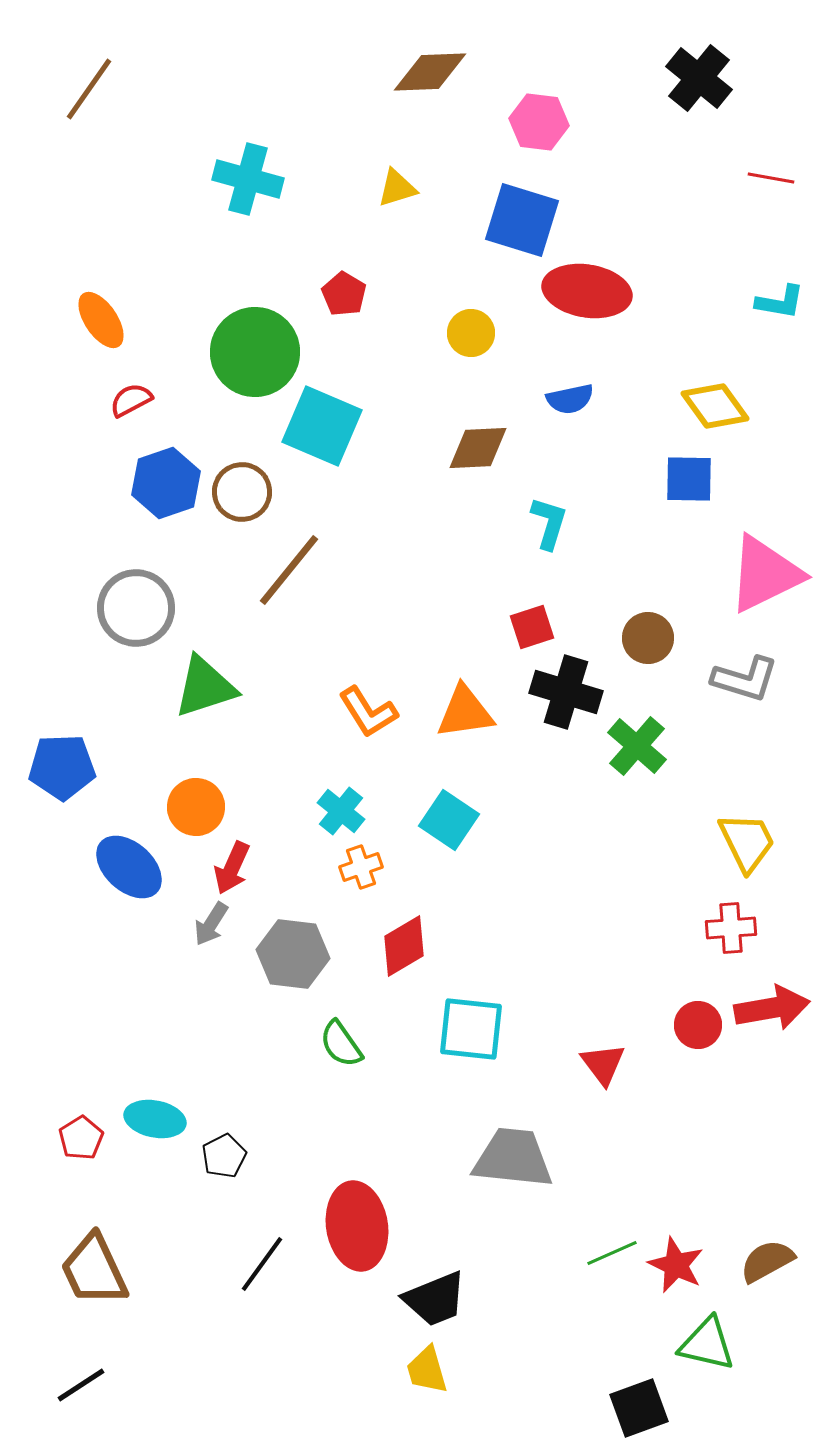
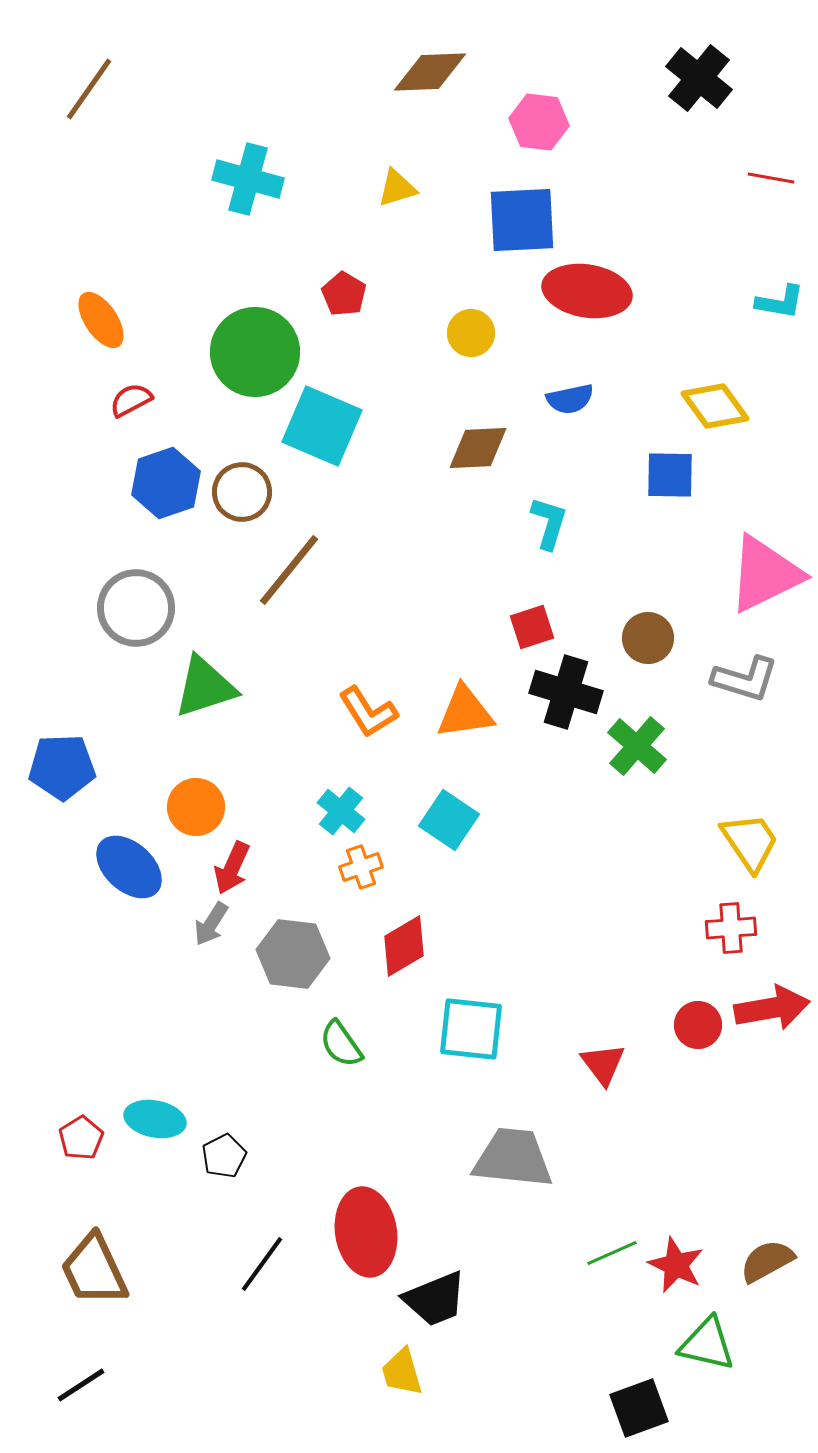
blue square at (522, 220): rotated 20 degrees counterclockwise
blue square at (689, 479): moved 19 px left, 4 px up
yellow trapezoid at (747, 842): moved 3 px right; rotated 8 degrees counterclockwise
red ellipse at (357, 1226): moved 9 px right, 6 px down
yellow trapezoid at (427, 1370): moved 25 px left, 2 px down
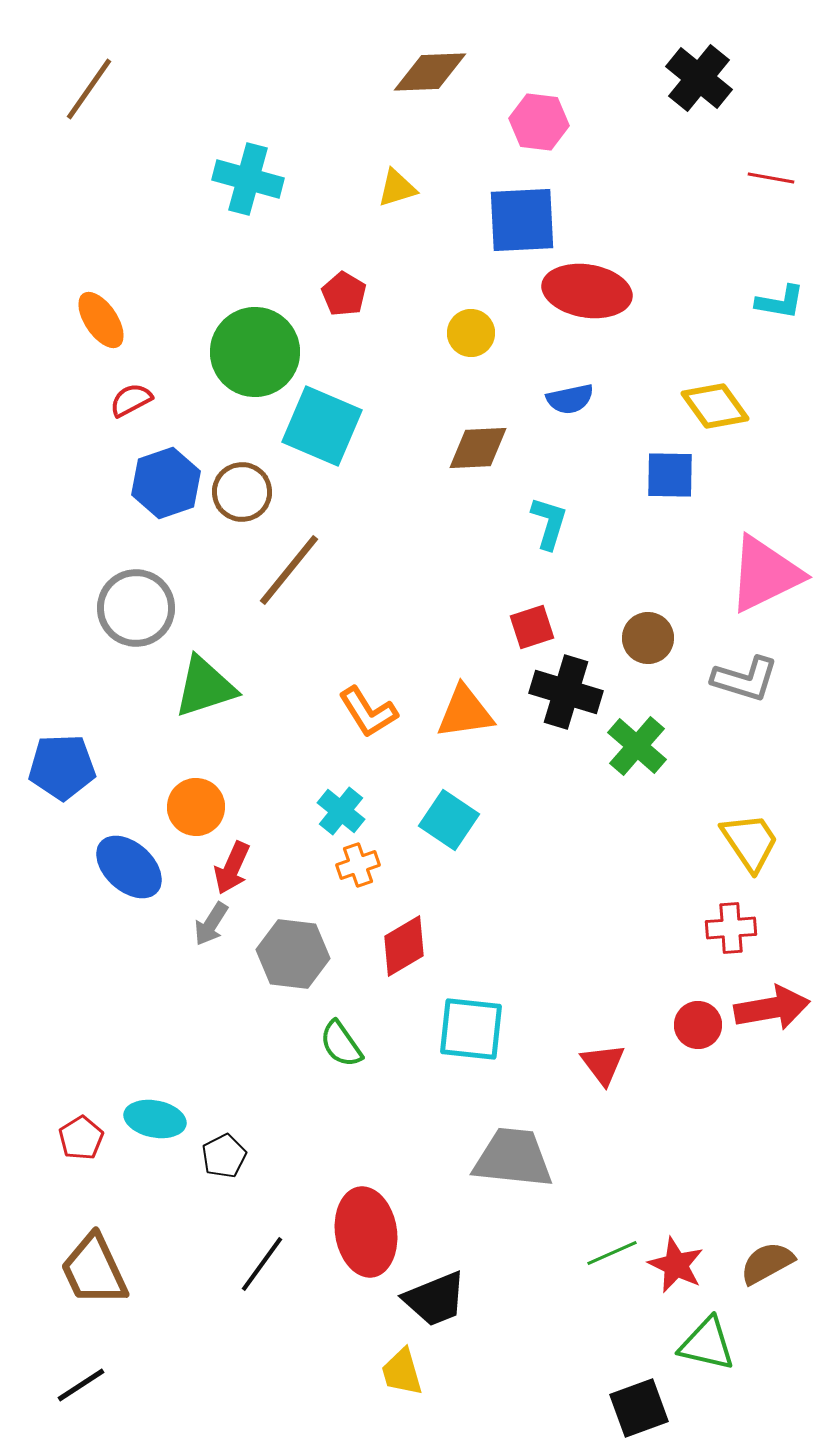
orange cross at (361, 867): moved 3 px left, 2 px up
brown semicircle at (767, 1261): moved 2 px down
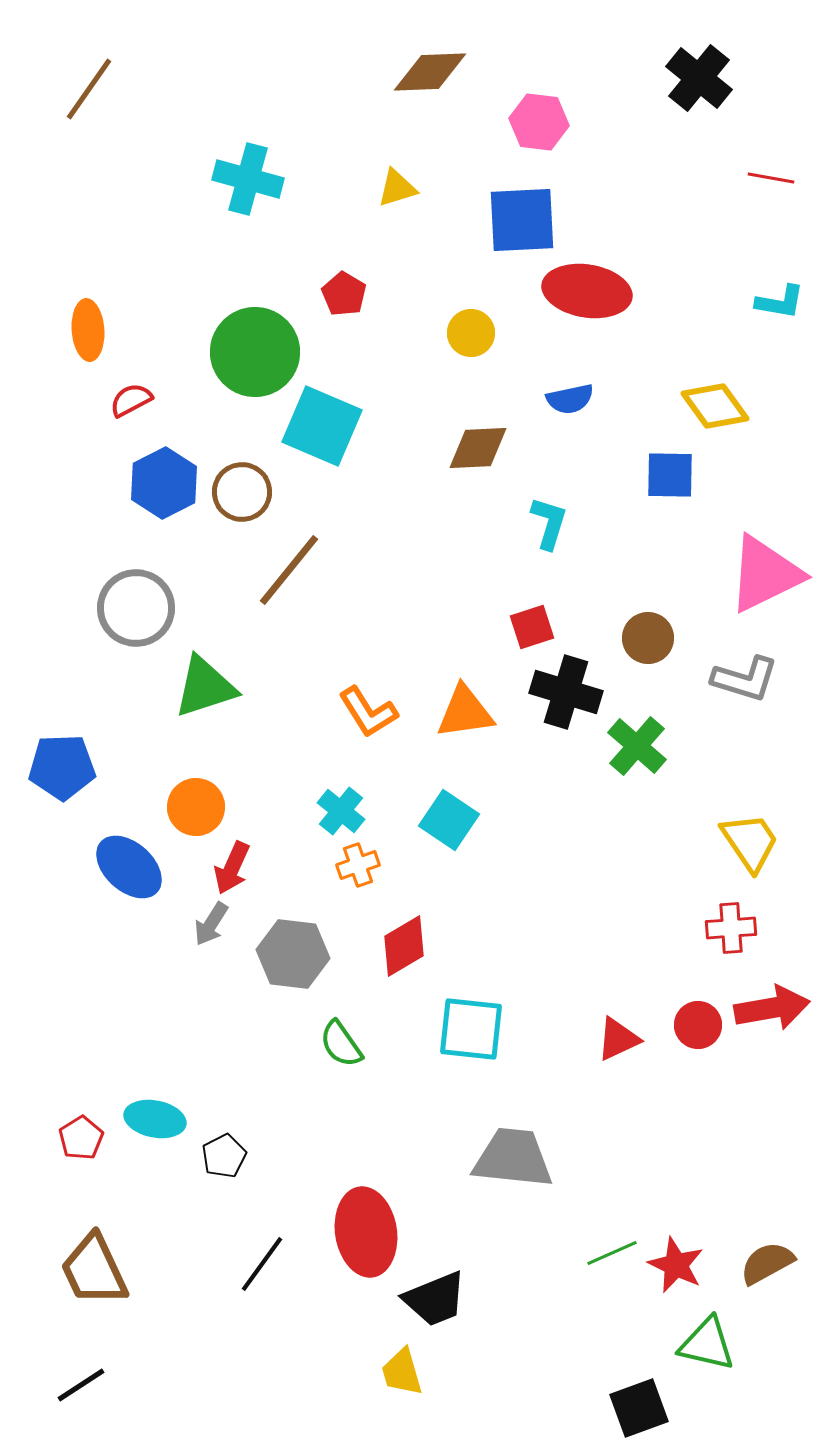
orange ellipse at (101, 320): moved 13 px left, 10 px down; rotated 30 degrees clockwise
blue hexagon at (166, 483): moved 2 px left; rotated 8 degrees counterclockwise
red triangle at (603, 1064): moved 15 px right, 25 px up; rotated 42 degrees clockwise
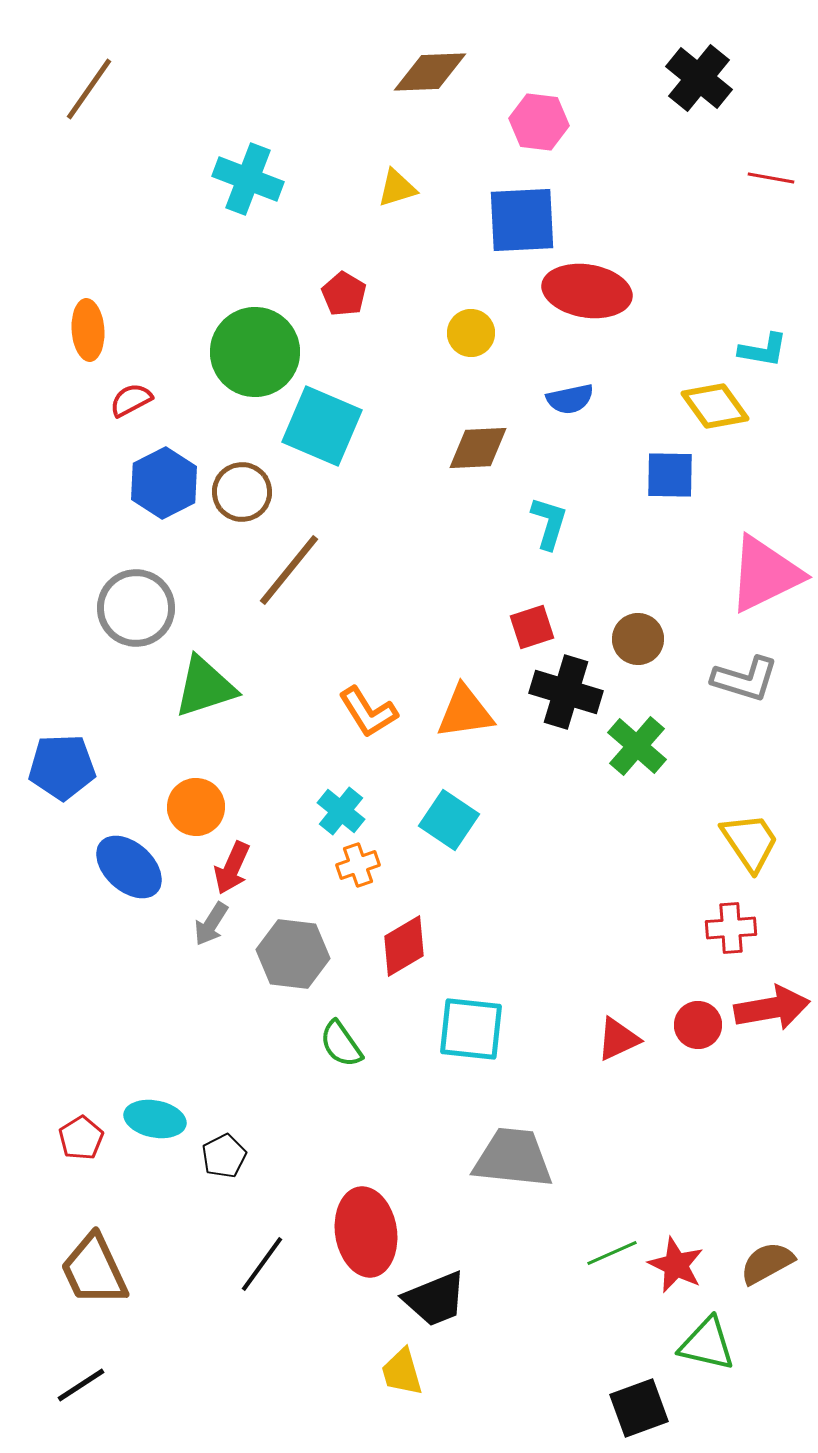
cyan cross at (248, 179): rotated 6 degrees clockwise
cyan L-shape at (780, 302): moved 17 px left, 48 px down
brown circle at (648, 638): moved 10 px left, 1 px down
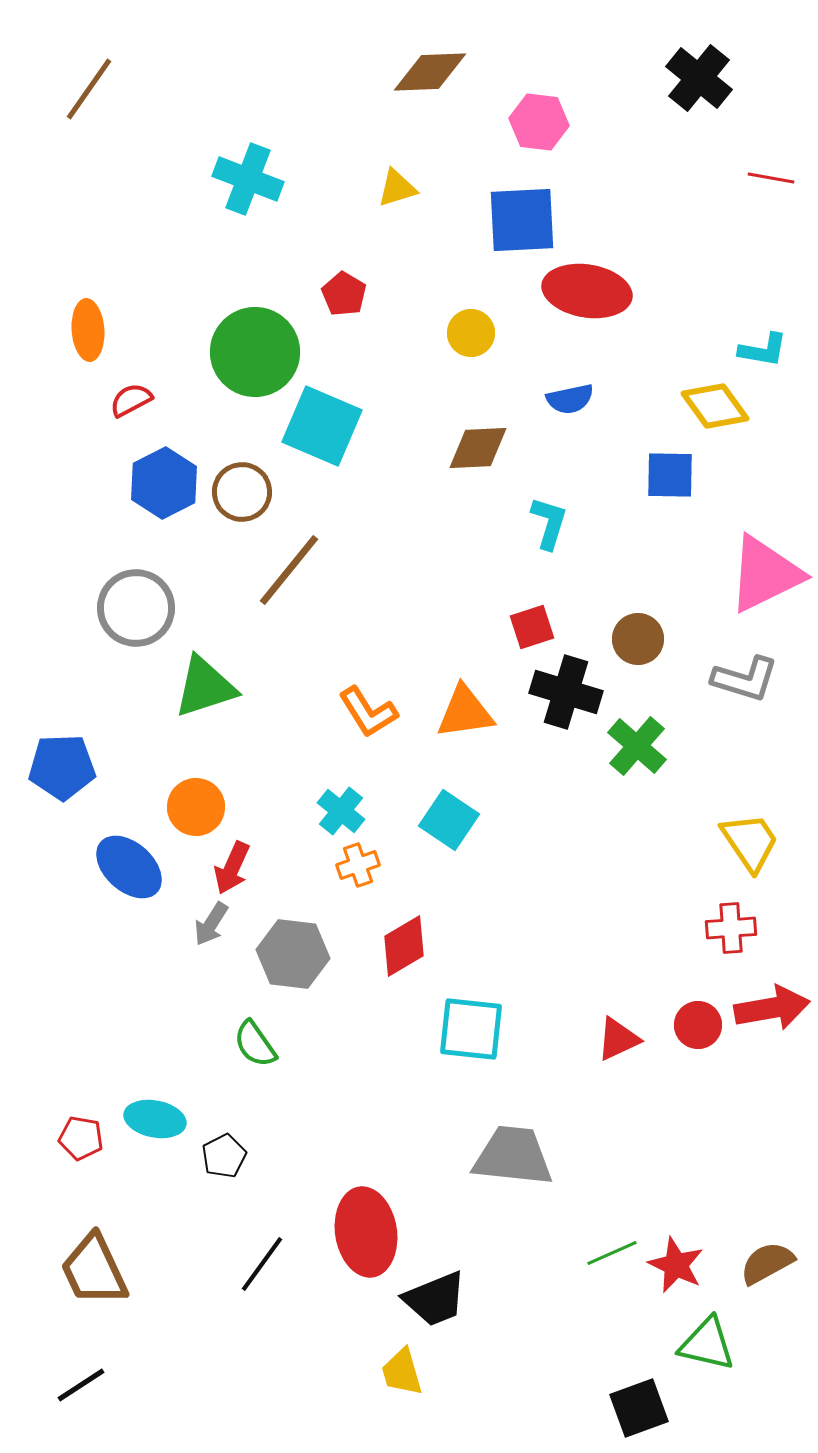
green semicircle at (341, 1044): moved 86 px left
red pentagon at (81, 1138): rotated 30 degrees counterclockwise
gray trapezoid at (513, 1158): moved 2 px up
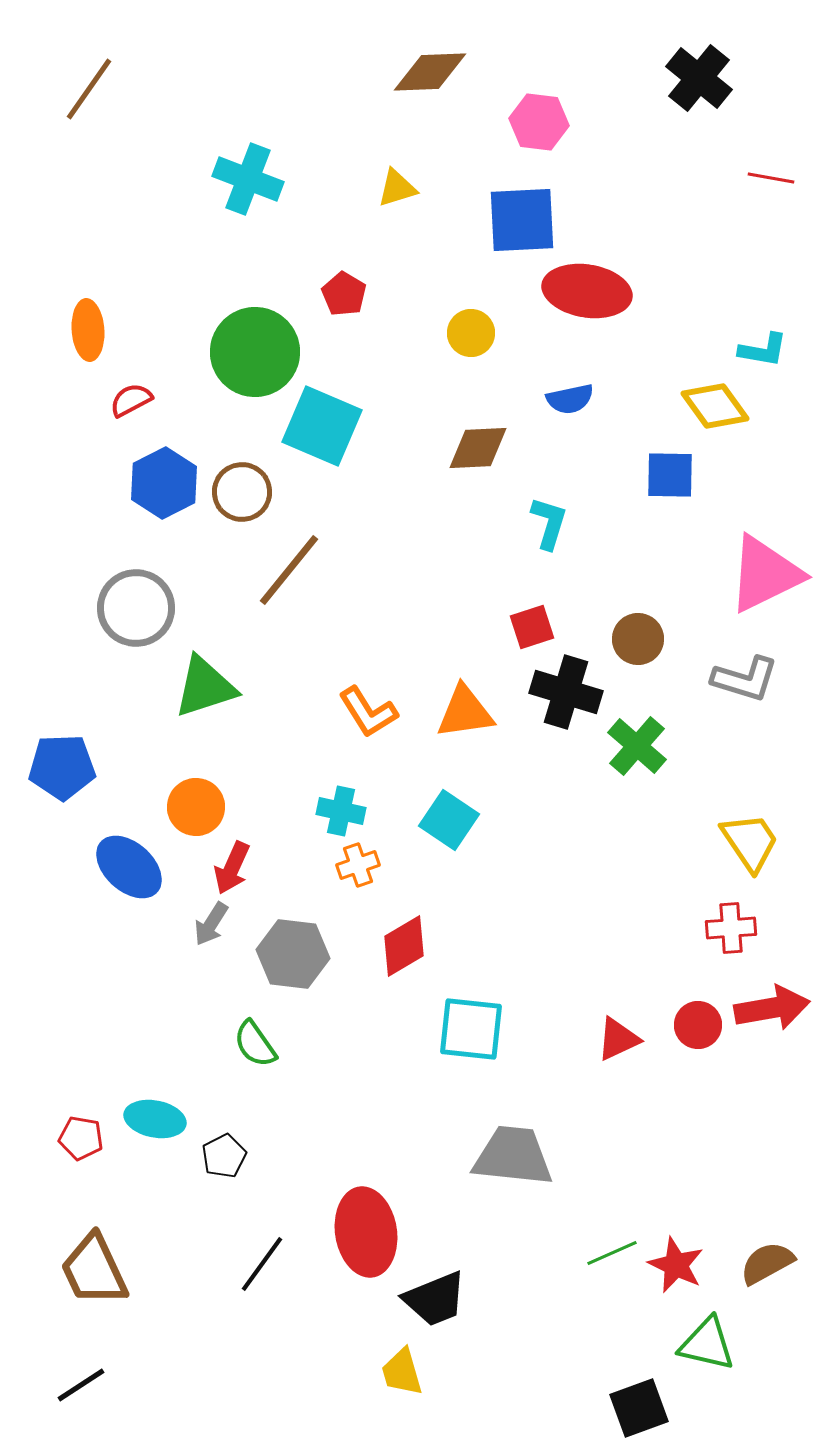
cyan cross at (341, 811): rotated 27 degrees counterclockwise
